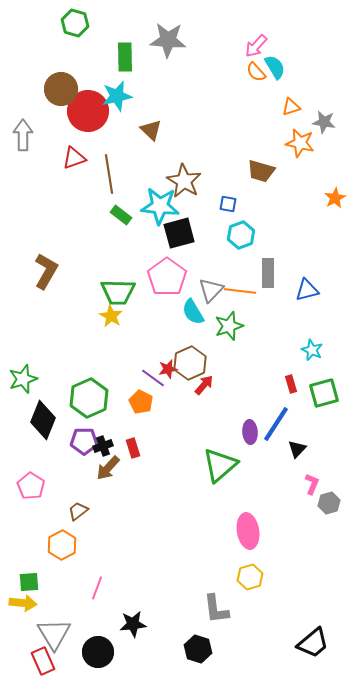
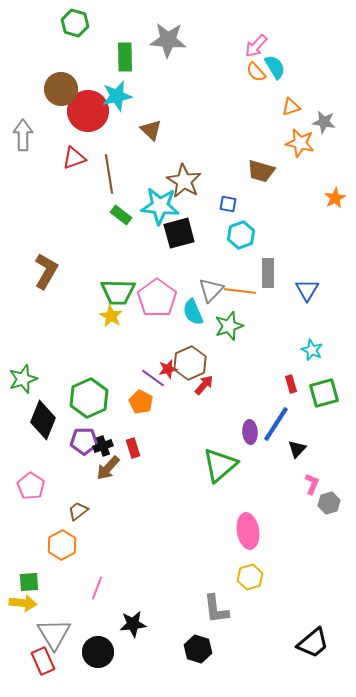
pink pentagon at (167, 277): moved 10 px left, 21 px down
blue triangle at (307, 290): rotated 45 degrees counterclockwise
cyan semicircle at (193, 312): rotated 8 degrees clockwise
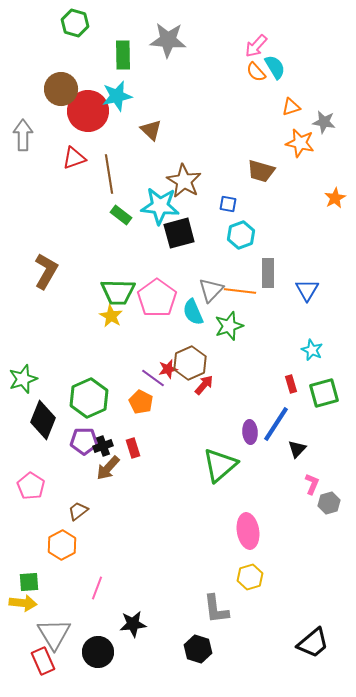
green rectangle at (125, 57): moved 2 px left, 2 px up
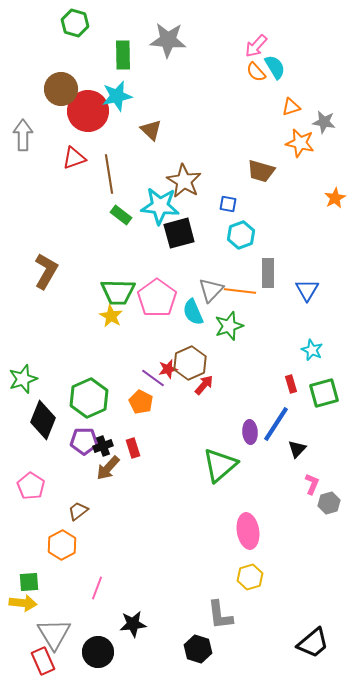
gray L-shape at (216, 609): moved 4 px right, 6 px down
